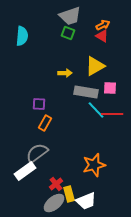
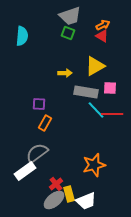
gray ellipse: moved 3 px up
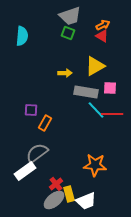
purple square: moved 8 px left, 6 px down
orange star: moved 1 px right; rotated 20 degrees clockwise
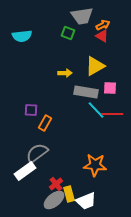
gray trapezoid: moved 12 px right; rotated 10 degrees clockwise
cyan semicircle: rotated 78 degrees clockwise
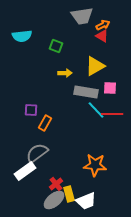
green square: moved 12 px left, 13 px down
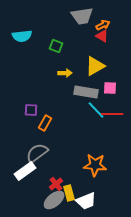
yellow rectangle: moved 1 px up
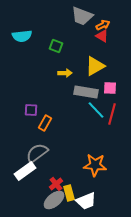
gray trapezoid: rotated 30 degrees clockwise
red line: rotated 75 degrees counterclockwise
